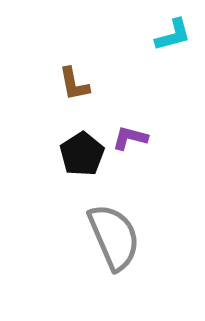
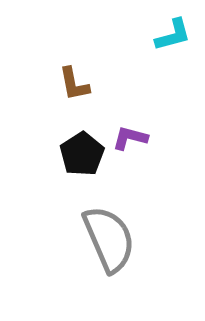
gray semicircle: moved 5 px left, 2 px down
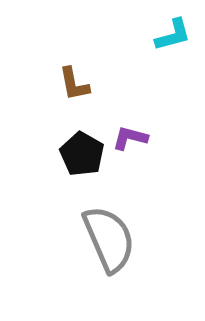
black pentagon: rotated 9 degrees counterclockwise
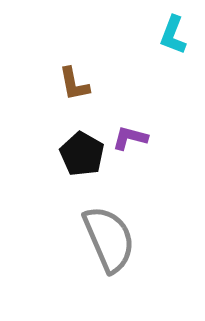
cyan L-shape: rotated 126 degrees clockwise
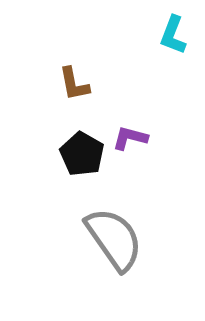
gray semicircle: moved 5 px right; rotated 12 degrees counterclockwise
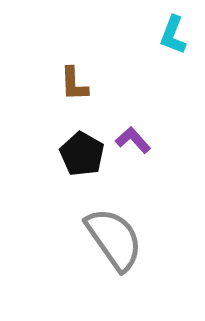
brown L-shape: rotated 9 degrees clockwise
purple L-shape: moved 3 px right, 2 px down; rotated 33 degrees clockwise
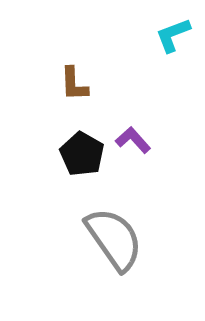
cyan L-shape: rotated 48 degrees clockwise
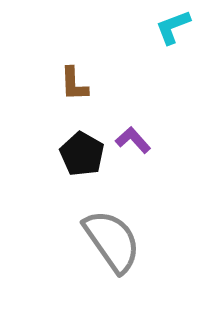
cyan L-shape: moved 8 px up
gray semicircle: moved 2 px left, 2 px down
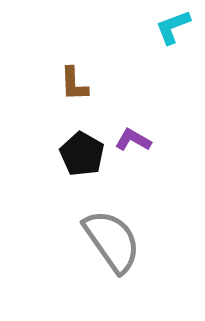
purple L-shape: rotated 18 degrees counterclockwise
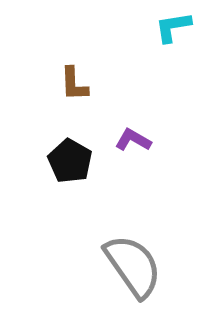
cyan L-shape: rotated 12 degrees clockwise
black pentagon: moved 12 px left, 7 px down
gray semicircle: moved 21 px right, 25 px down
